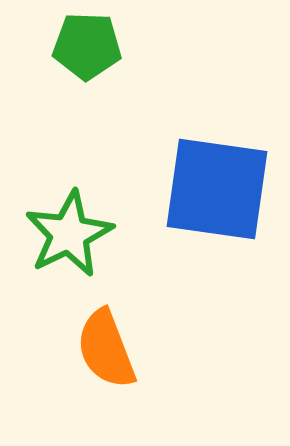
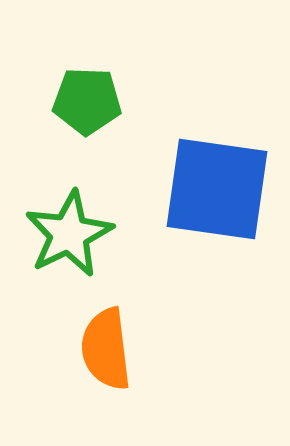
green pentagon: moved 55 px down
orange semicircle: rotated 14 degrees clockwise
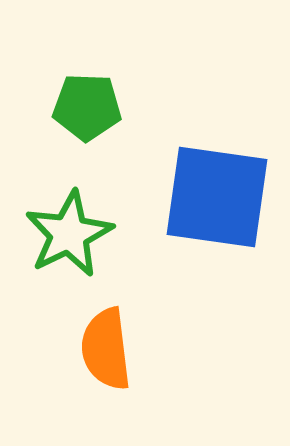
green pentagon: moved 6 px down
blue square: moved 8 px down
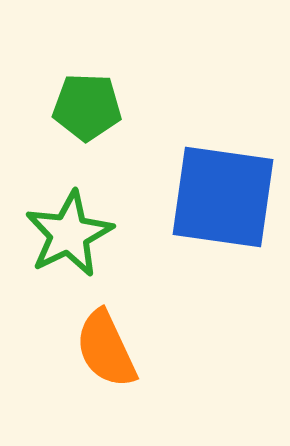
blue square: moved 6 px right
orange semicircle: rotated 18 degrees counterclockwise
